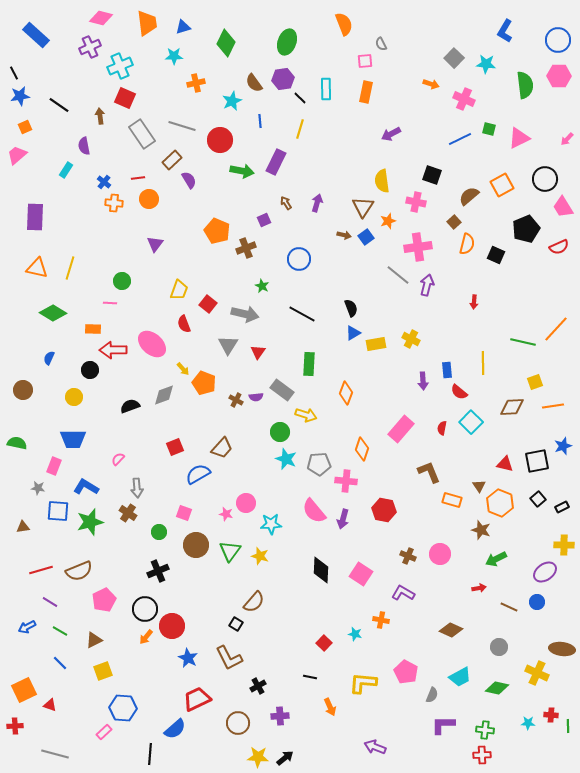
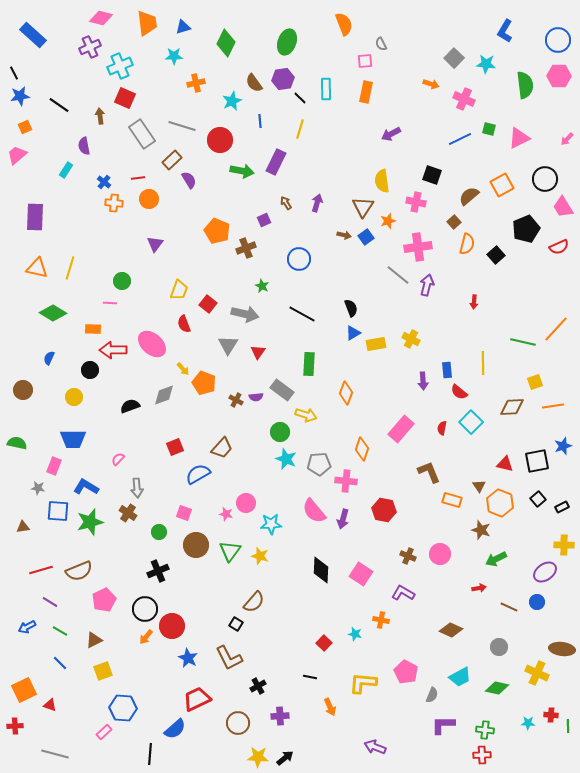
blue rectangle at (36, 35): moved 3 px left
black square at (496, 255): rotated 24 degrees clockwise
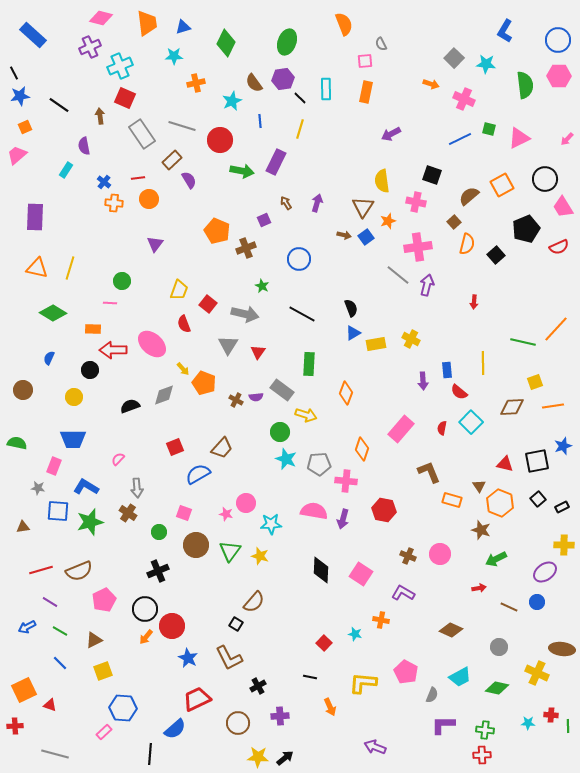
pink semicircle at (314, 511): rotated 140 degrees clockwise
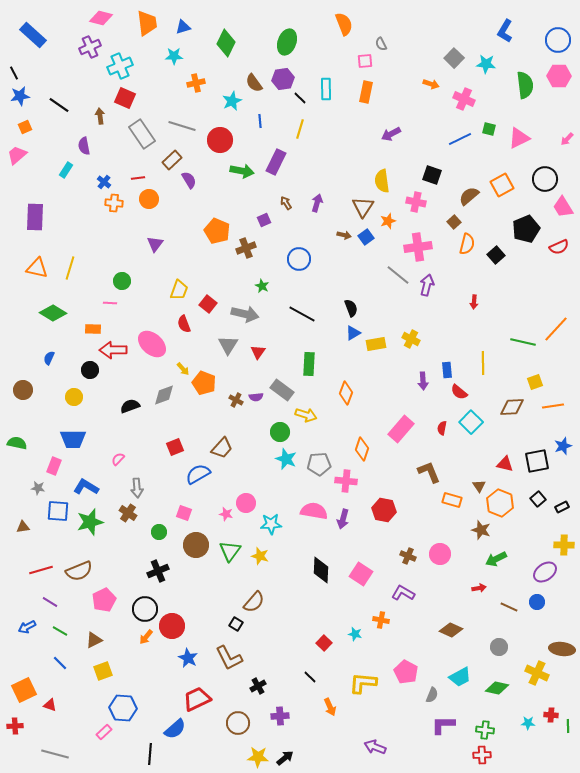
black line at (310, 677): rotated 32 degrees clockwise
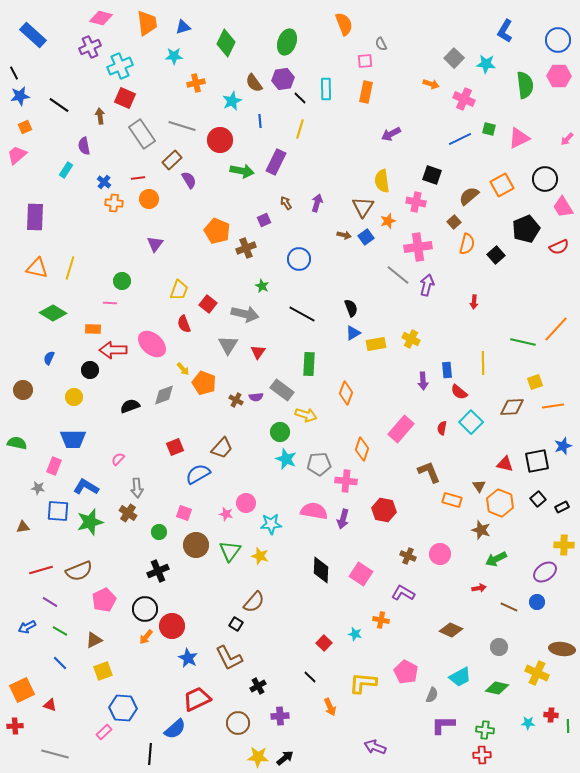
orange square at (24, 690): moved 2 px left
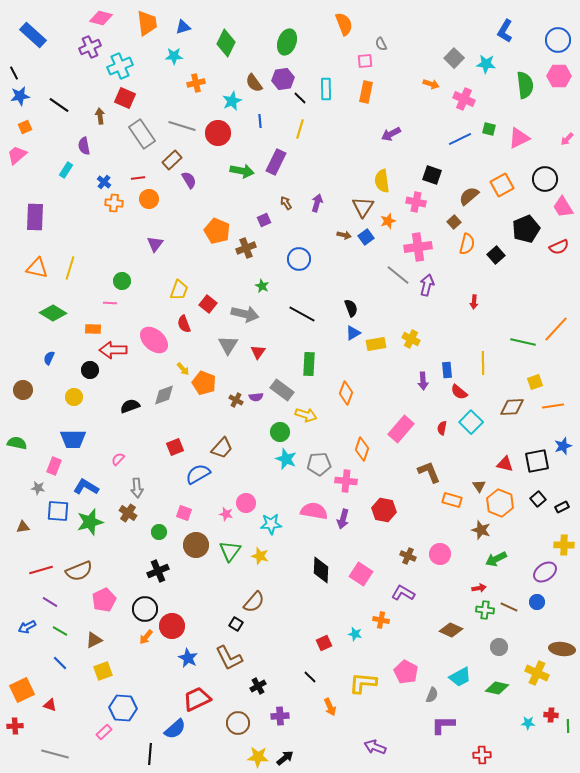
red circle at (220, 140): moved 2 px left, 7 px up
pink ellipse at (152, 344): moved 2 px right, 4 px up
red square at (324, 643): rotated 21 degrees clockwise
green cross at (485, 730): moved 120 px up
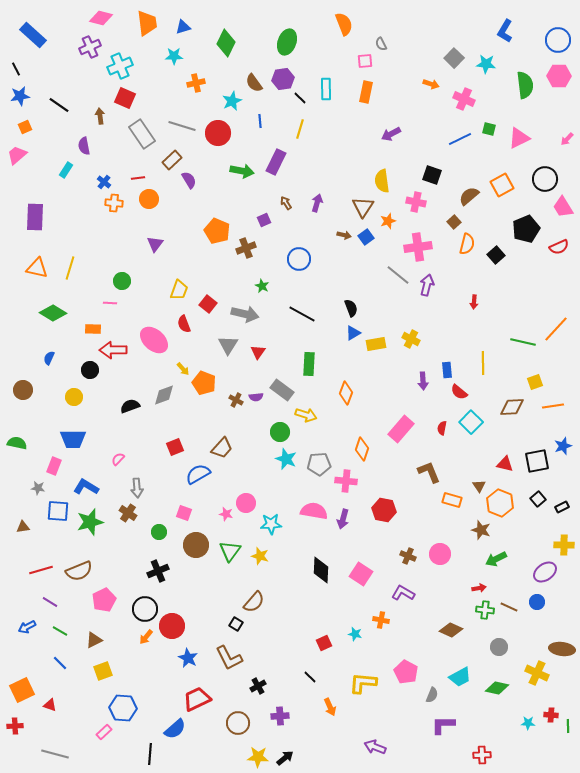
black line at (14, 73): moved 2 px right, 4 px up
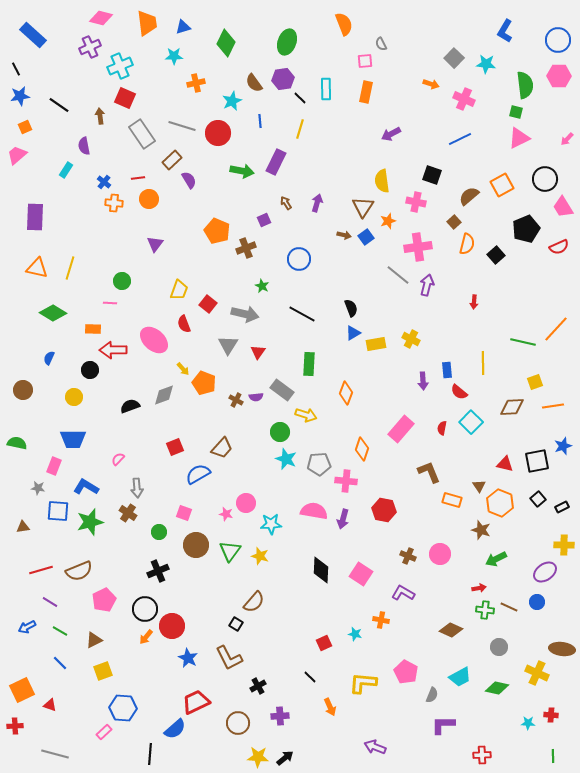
green square at (489, 129): moved 27 px right, 17 px up
red trapezoid at (197, 699): moved 1 px left, 3 px down
green line at (568, 726): moved 15 px left, 30 px down
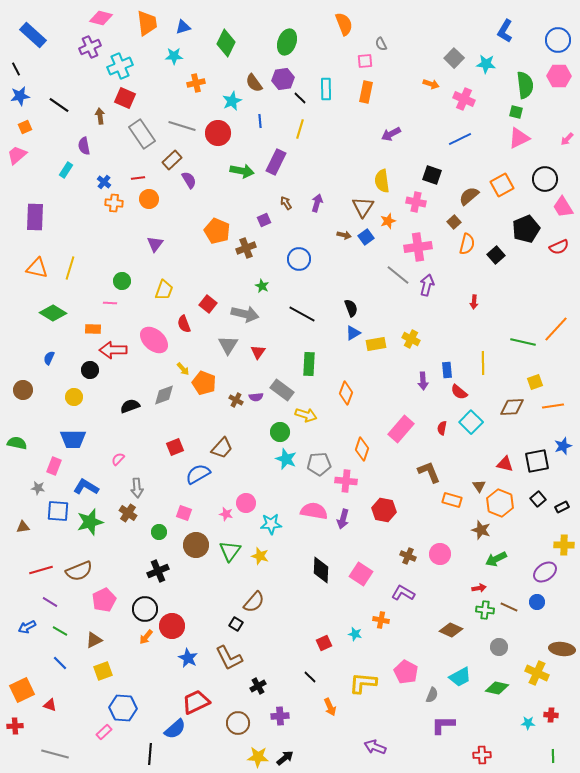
yellow trapezoid at (179, 290): moved 15 px left
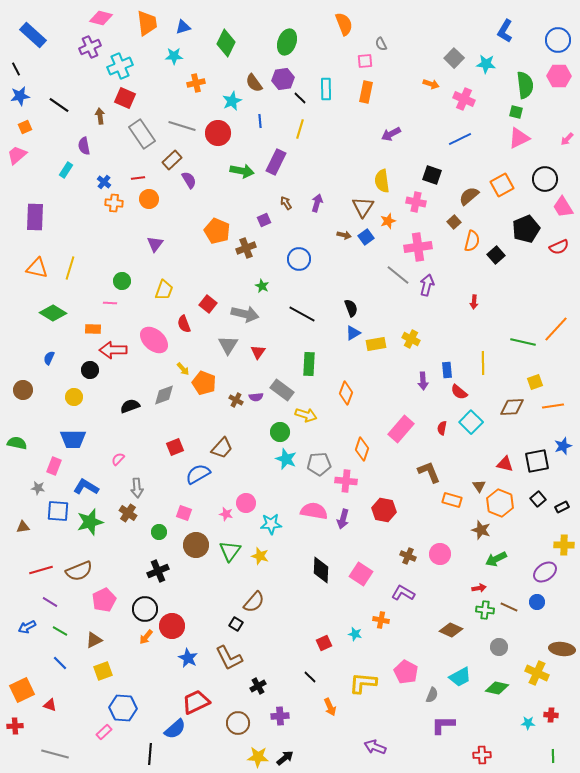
orange semicircle at (467, 244): moved 5 px right, 3 px up
